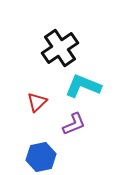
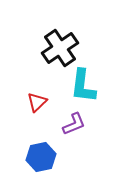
cyan L-shape: rotated 105 degrees counterclockwise
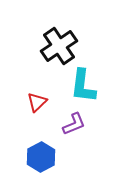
black cross: moved 1 px left, 2 px up
blue hexagon: rotated 16 degrees counterclockwise
